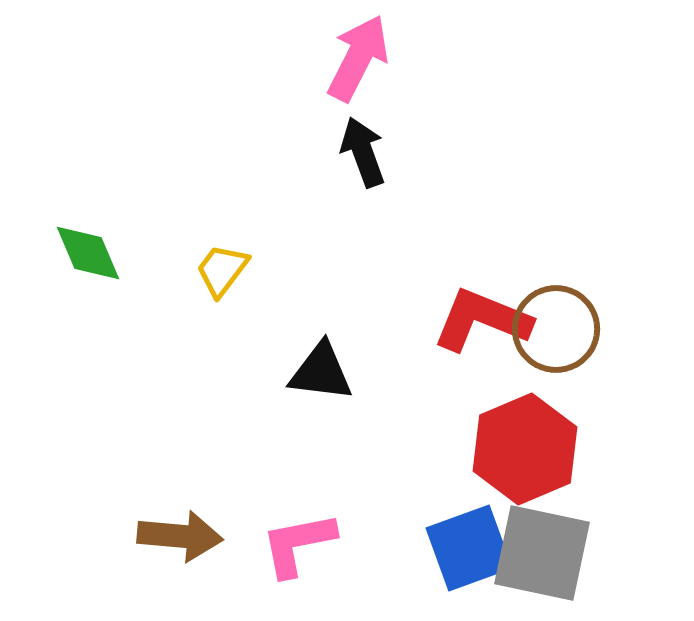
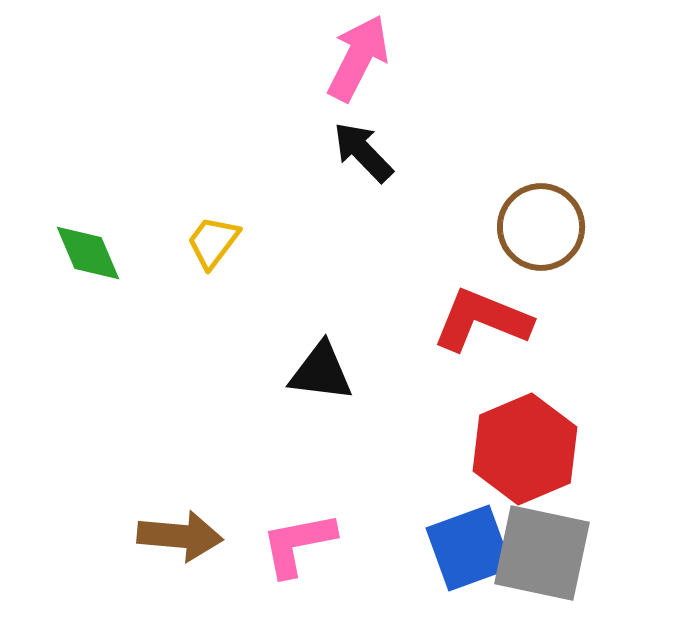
black arrow: rotated 24 degrees counterclockwise
yellow trapezoid: moved 9 px left, 28 px up
brown circle: moved 15 px left, 102 px up
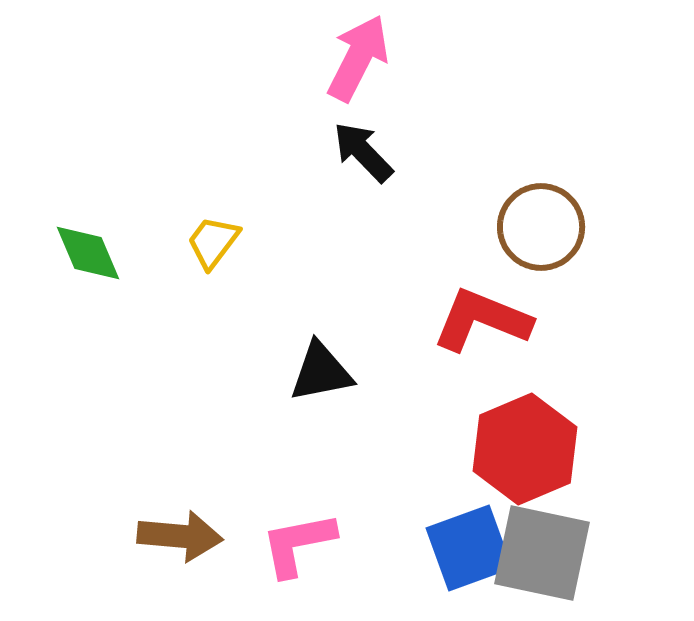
black triangle: rotated 18 degrees counterclockwise
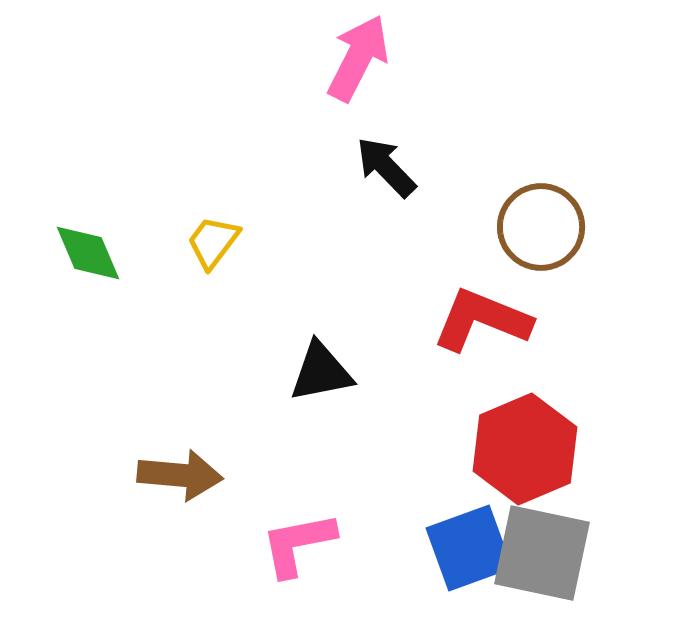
black arrow: moved 23 px right, 15 px down
brown arrow: moved 61 px up
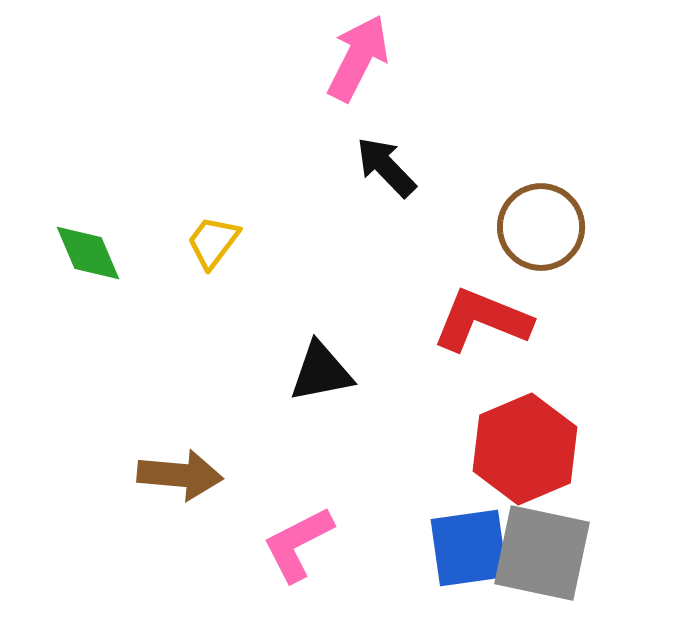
pink L-shape: rotated 16 degrees counterclockwise
blue square: rotated 12 degrees clockwise
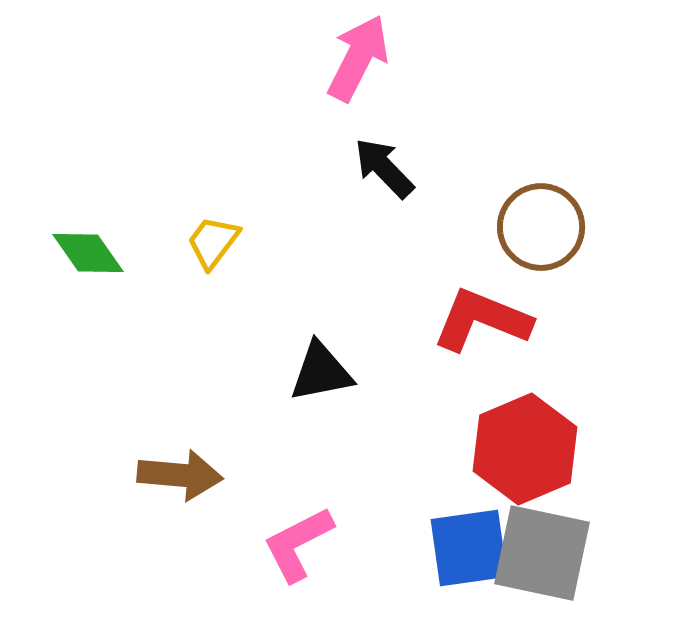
black arrow: moved 2 px left, 1 px down
green diamond: rotated 12 degrees counterclockwise
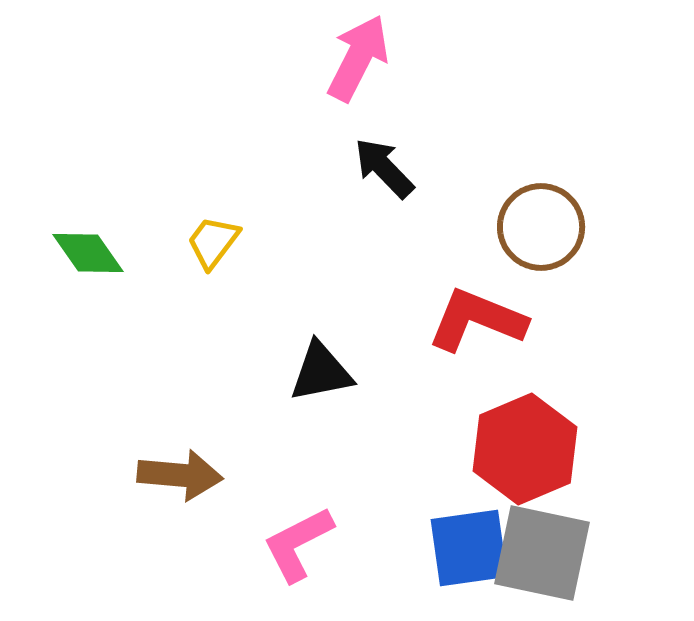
red L-shape: moved 5 px left
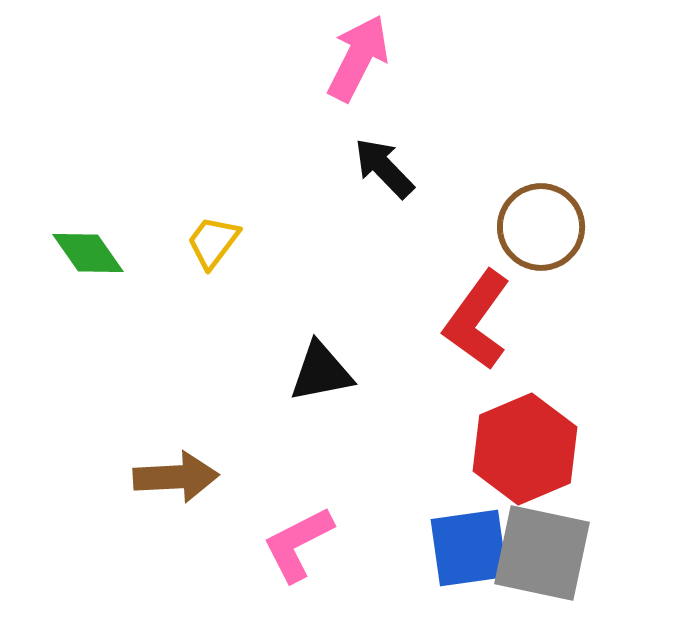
red L-shape: rotated 76 degrees counterclockwise
brown arrow: moved 4 px left, 2 px down; rotated 8 degrees counterclockwise
